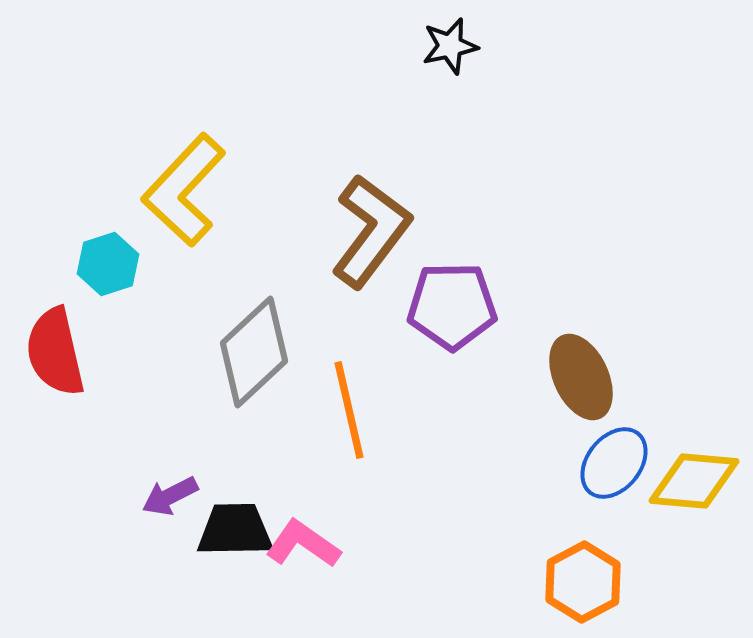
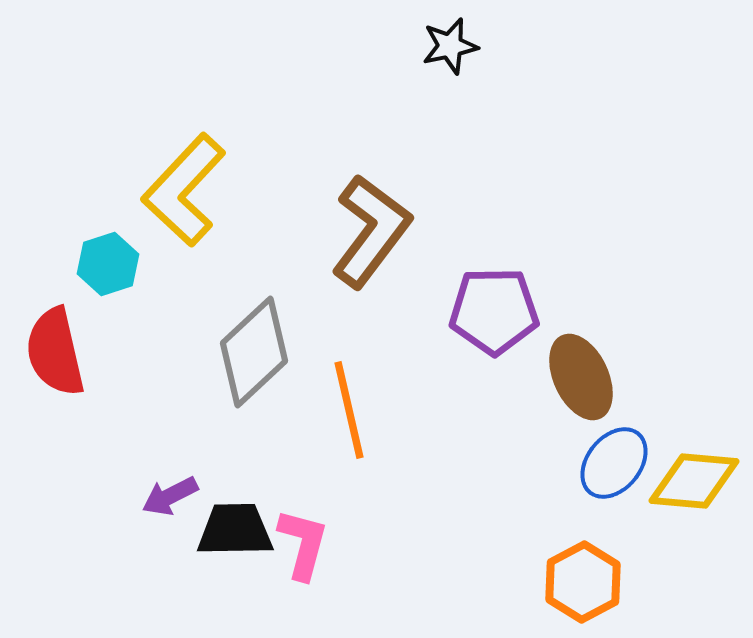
purple pentagon: moved 42 px right, 5 px down
pink L-shape: rotated 70 degrees clockwise
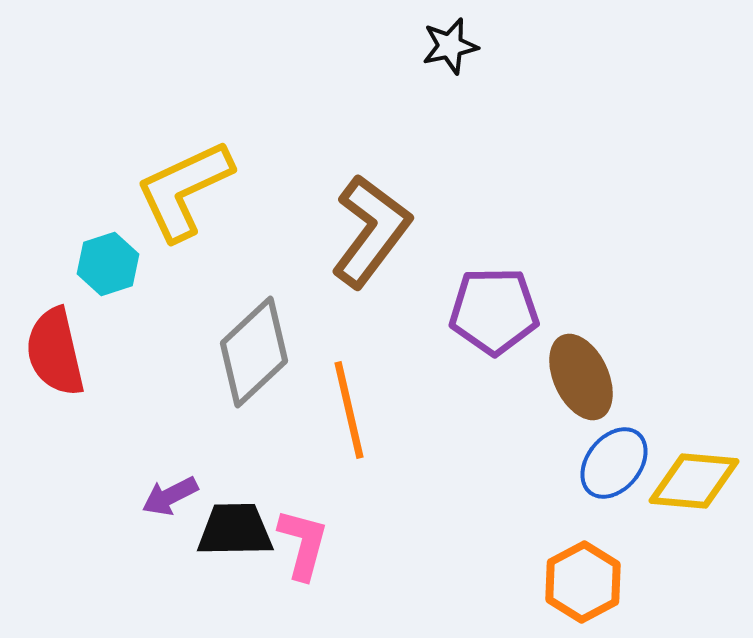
yellow L-shape: rotated 22 degrees clockwise
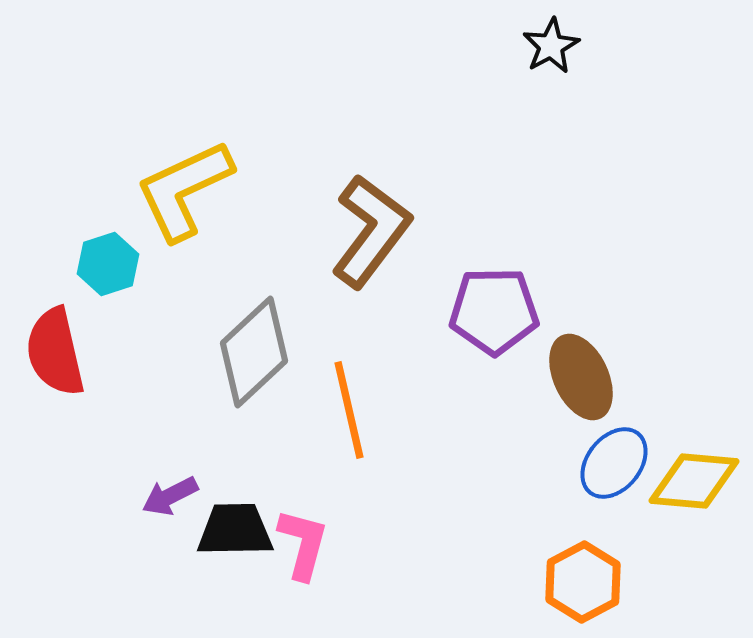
black star: moved 101 px right; rotated 16 degrees counterclockwise
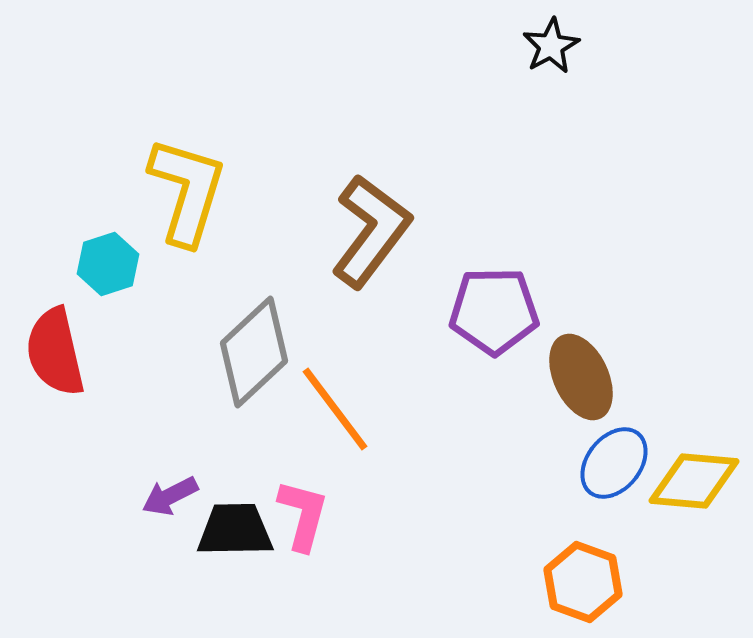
yellow L-shape: moved 3 px right, 1 px down; rotated 132 degrees clockwise
orange line: moved 14 px left, 1 px up; rotated 24 degrees counterclockwise
pink L-shape: moved 29 px up
orange hexagon: rotated 12 degrees counterclockwise
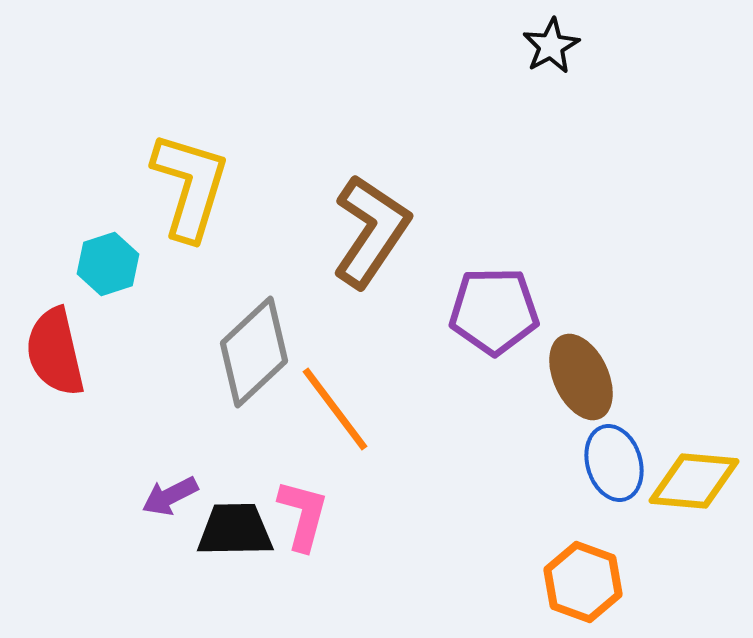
yellow L-shape: moved 3 px right, 5 px up
brown L-shape: rotated 3 degrees counterclockwise
blue ellipse: rotated 56 degrees counterclockwise
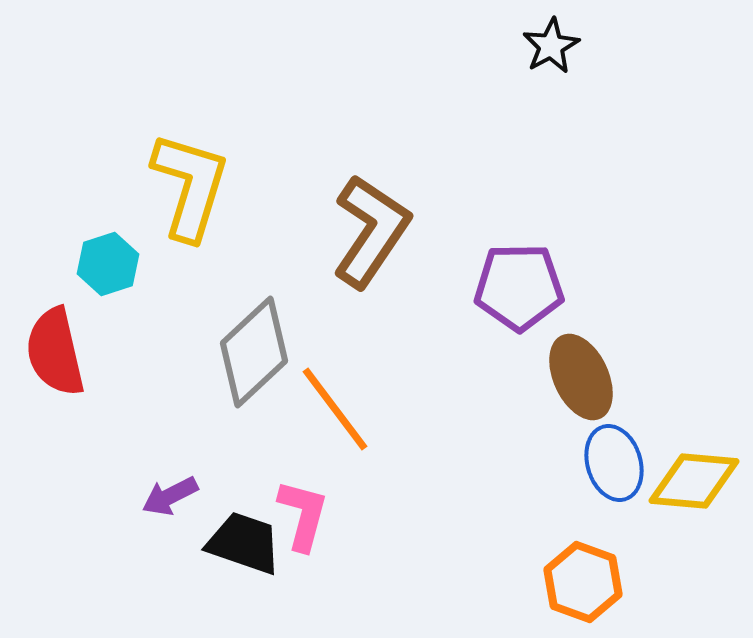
purple pentagon: moved 25 px right, 24 px up
black trapezoid: moved 9 px right, 13 px down; rotated 20 degrees clockwise
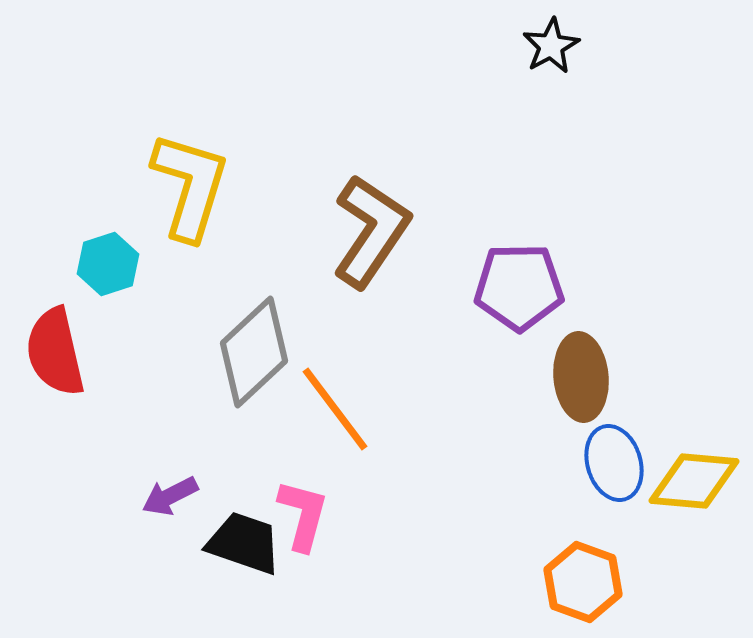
brown ellipse: rotated 20 degrees clockwise
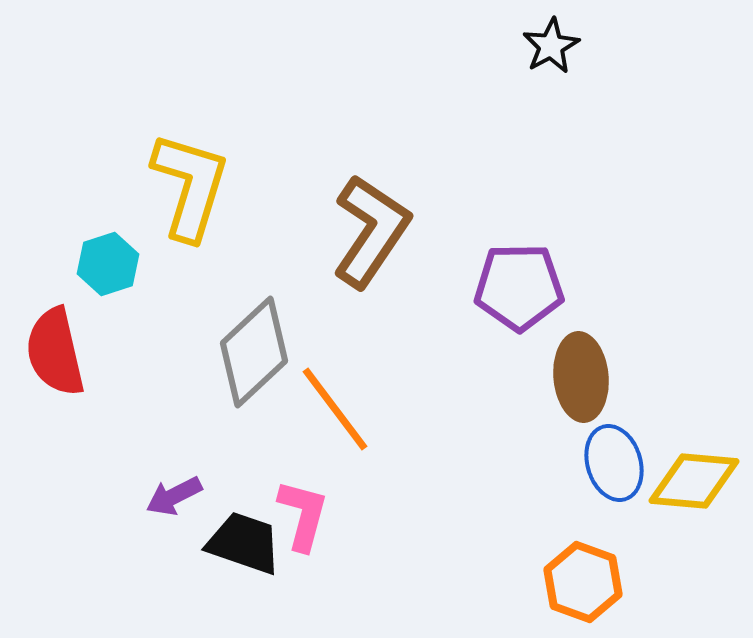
purple arrow: moved 4 px right
